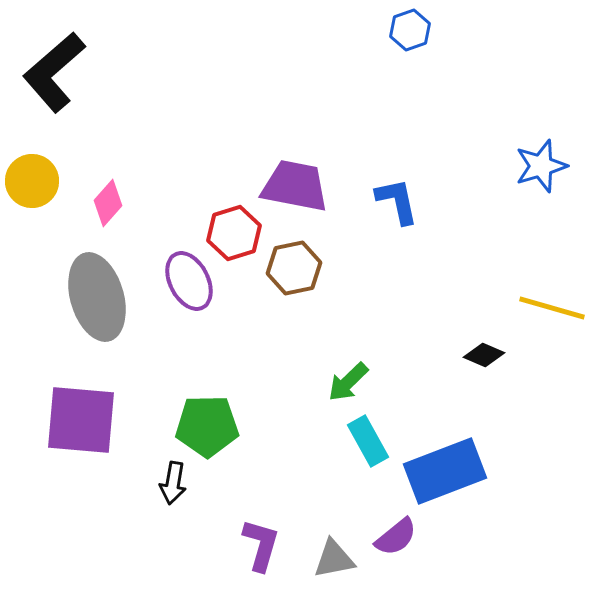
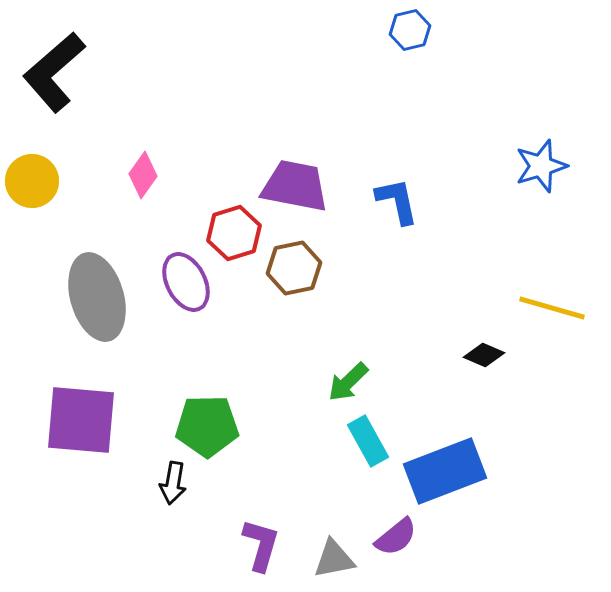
blue hexagon: rotated 6 degrees clockwise
pink diamond: moved 35 px right, 28 px up; rotated 6 degrees counterclockwise
purple ellipse: moved 3 px left, 1 px down
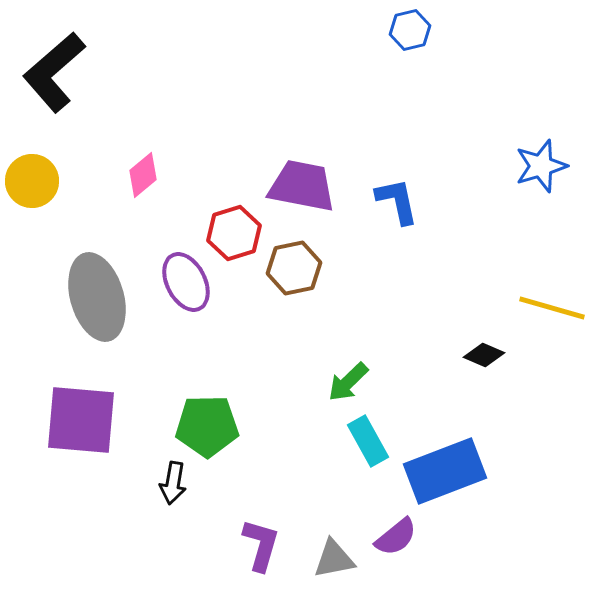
pink diamond: rotated 15 degrees clockwise
purple trapezoid: moved 7 px right
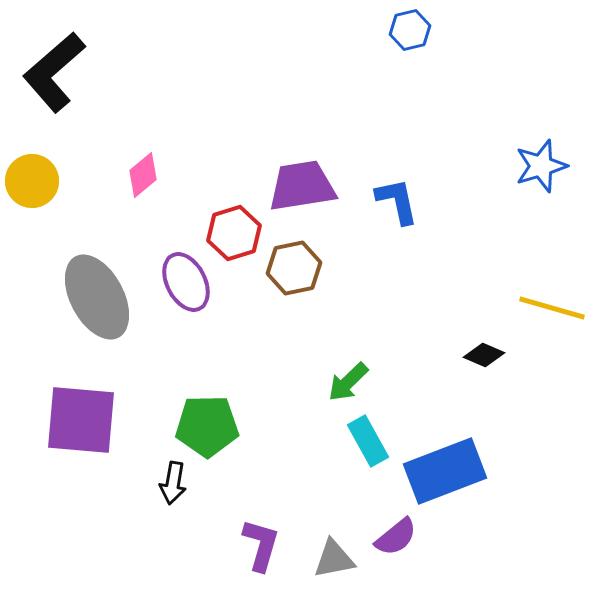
purple trapezoid: rotated 20 degrees counterclockwise
gray ellipse: rotated 12 degrees counterclockwise
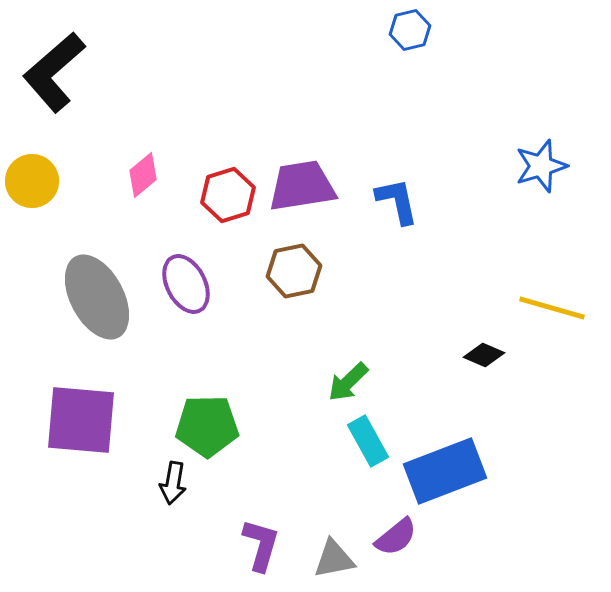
red hexagon: moved 6 px left, 38 px up
brown hexagon: moved 3 px down
purple ellipse: moved 2 px down
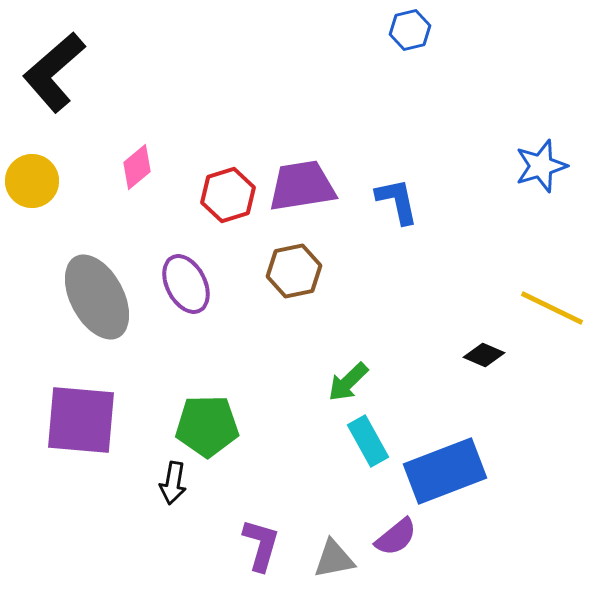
pink diamond: moved 6 px left, 8 px up
yellow line: rotated 10 degrees clockwise
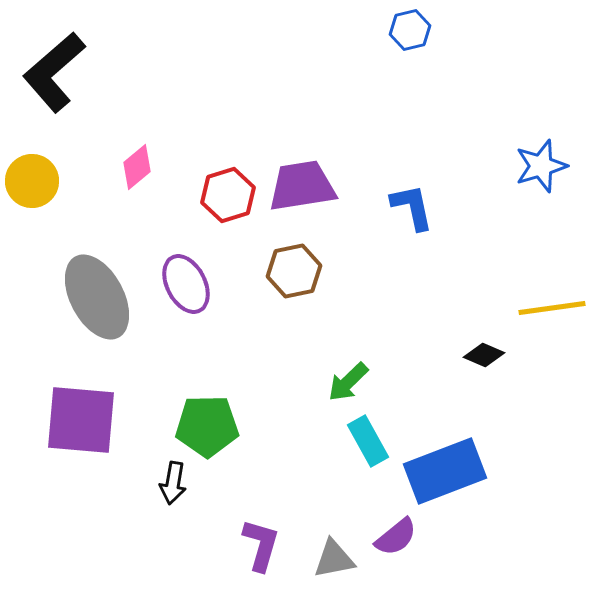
blue L-shape: moved 15 px right, 6 px down
yellow line: rotated 34 degrees counterclockwise
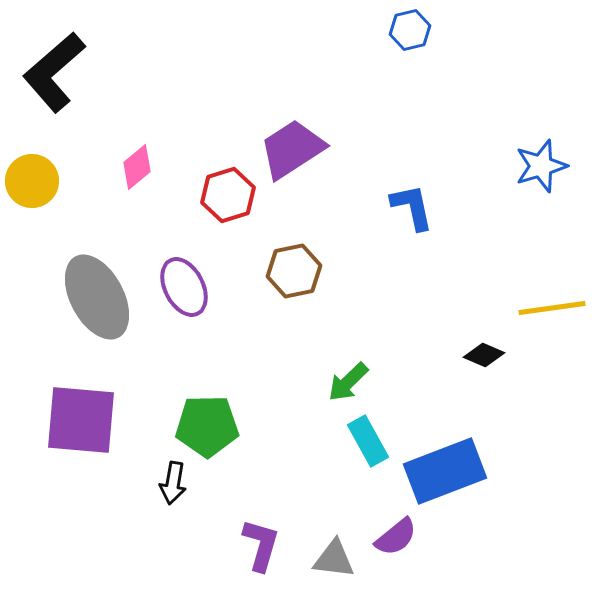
purple trapezoid: moved 10 px left, 37 px up; rotated 24 degrees counterclockwise
purple ellipse: moved 2 px left, 3 px down
gray triangle: rotated 18 degrees clockwise
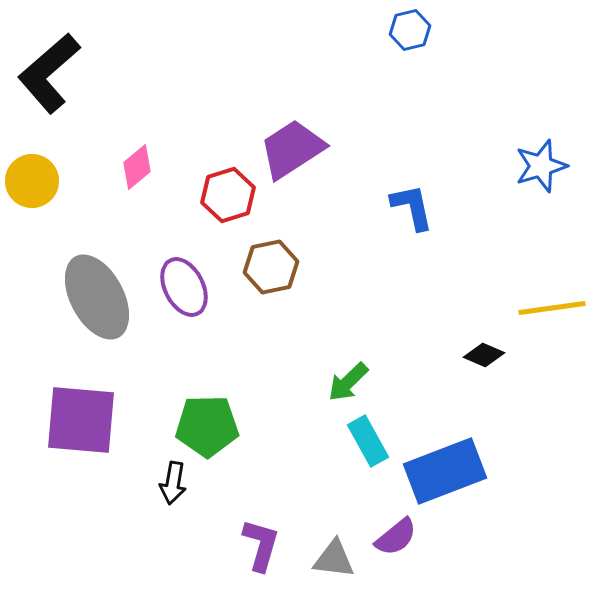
black L-shape: moved 5 px left, 1 px down
brown hexagon: moved 23 px left, 4 px up
